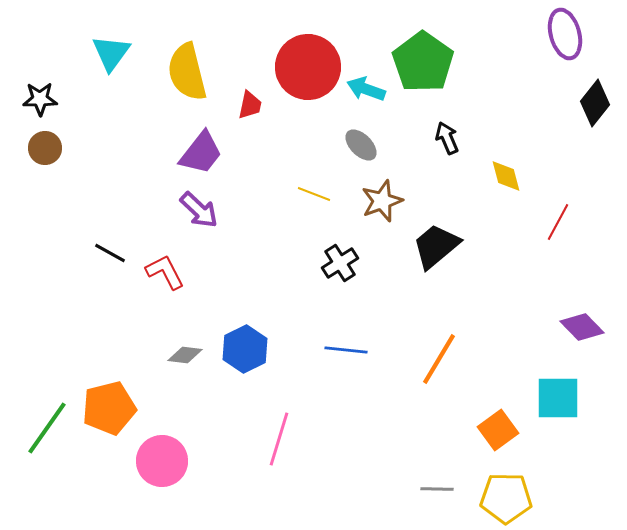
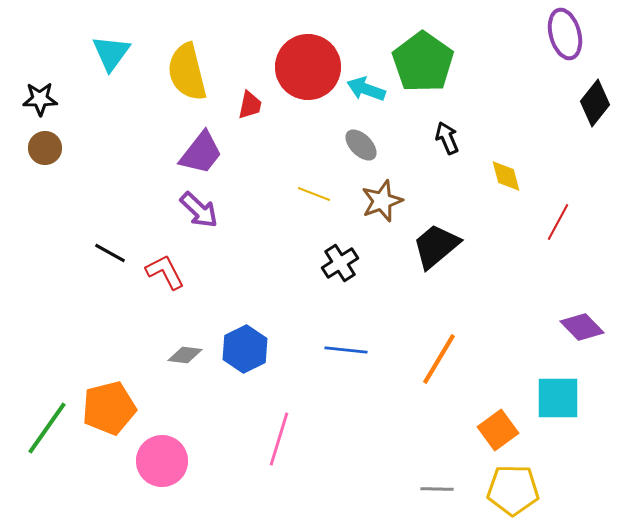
yellow pentagon: moved 7 px right, 8 px up
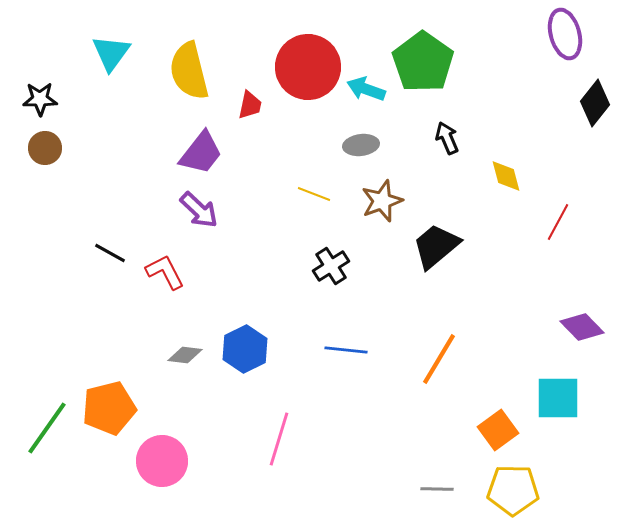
yellow semicircle: moved 2 px right, 1 px up
gray ellipse: rotated 52 degrees counterclockwise
black cross: moved 9 px left, 3 px down
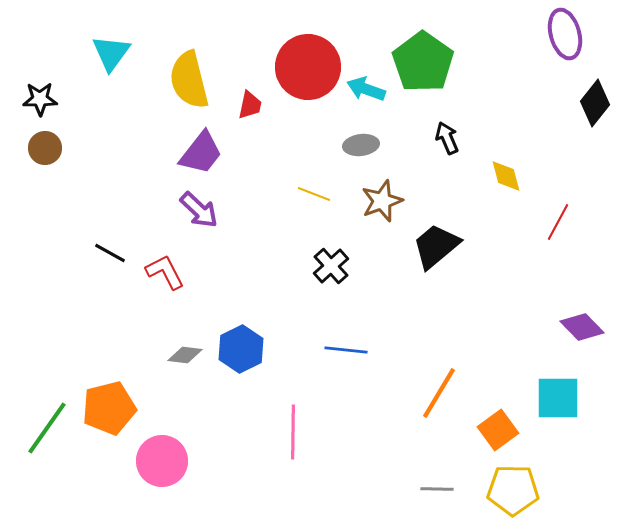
yellow semicircle: moved 9 px down
black cross: rotated 9 degrees counterclockwise
blue hexagon: moved 4 px left
orange line: moved 34 px down
pink line: moved 14 px right, 7 px up; rotated 16 degrees counterclockwise
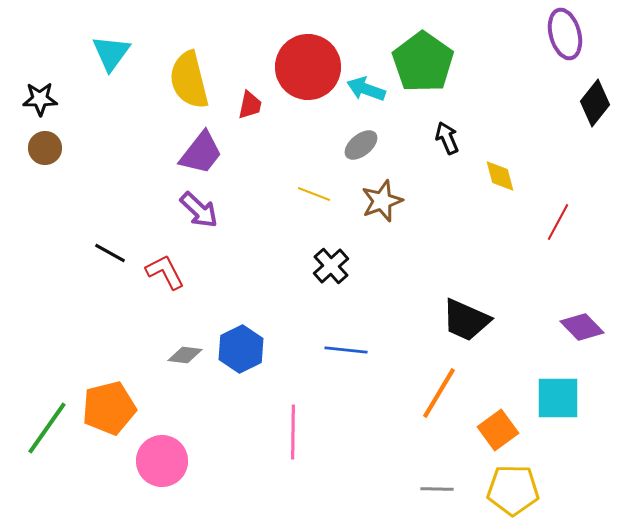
gray ellipse: rotated 32 degrees counterclockwise
yellow diamond: moved 6 px left
black trapezoid: moved 30 px right, 74 px down; rotated 116 degrees counterclockwise
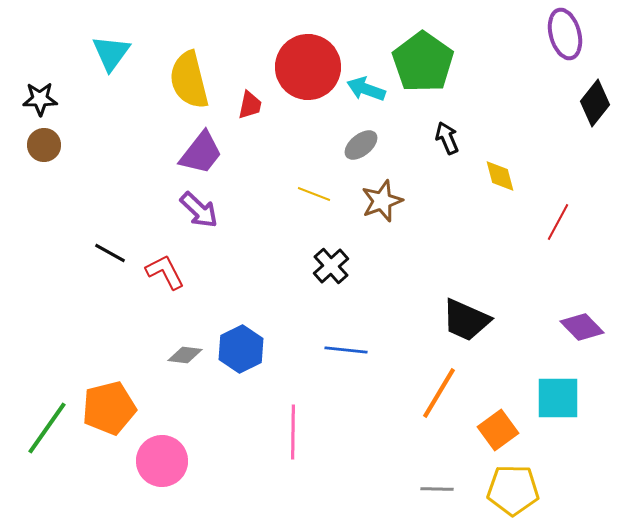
brown circle: moved 1 px left, 3 px up
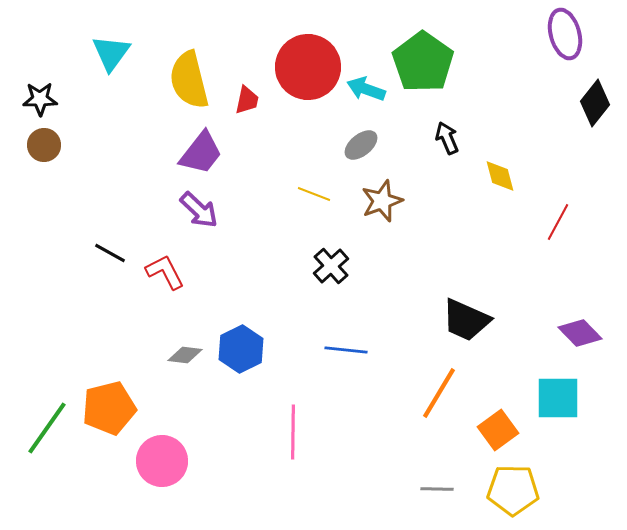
red trapezoid: moved 3 px left, 5 px up
purple diamond: moved 2 px left, 6 px down
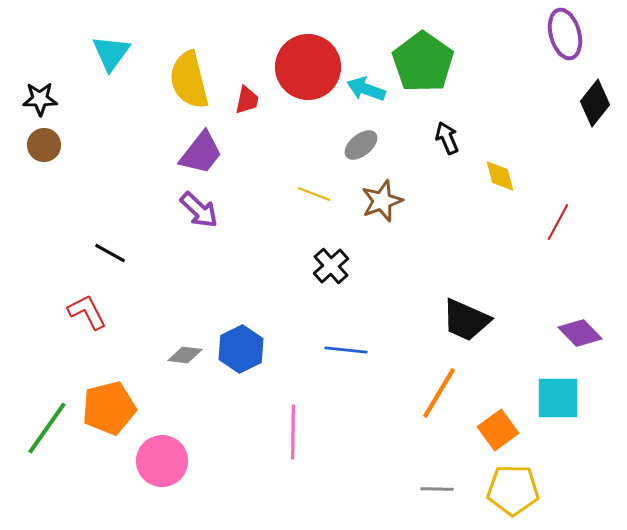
red L-shape: moved 78 px left, 40 px down
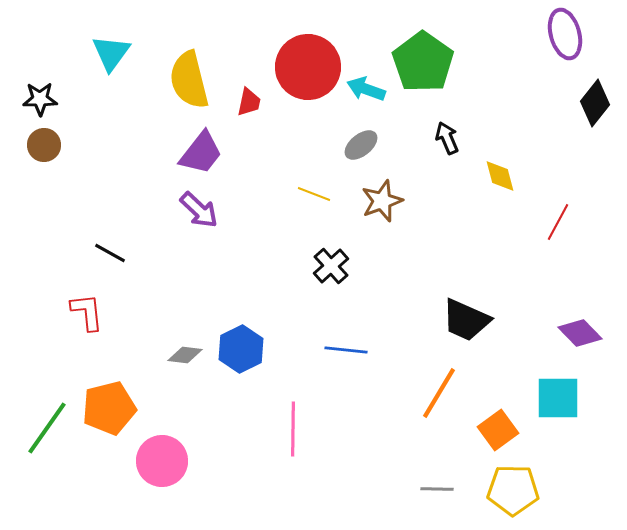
red trapezoid: moved 2 px right, 2 px down
red L-shape: rotated 21 degrees clockwise
pink line: moved 3 px up
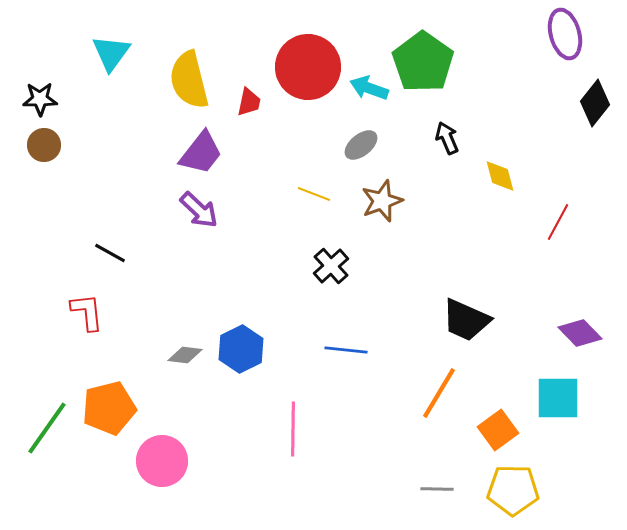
cyan arrow: moved 3 px right, 1 px up
